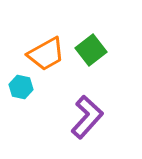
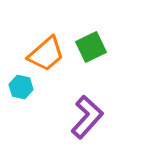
green square: moved 3 px up; rotated 12 degrees clockwise
orange trapezoid: rotated 12 degrees counterclockwise
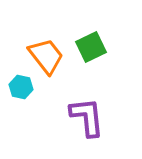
orange trapezoid: moved 2 px down; rotated 87 degrees counterclockwise
purple L-shape: rotated 48 degrees counterclockwise
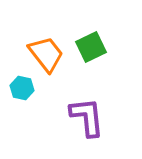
orange trapezoid: moved 2 px up
cyan hexagon: moved 1 px right, 1 px down
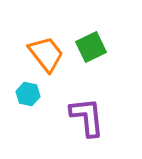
cyan hexagon: moved 6 px right, 6 px down
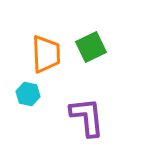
orange trapezoid: rotated 36 degrees clockwise
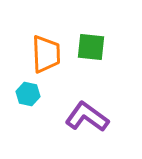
green square: rotated 32 degrees clockwise
purple L-shape: rotated 48 degrees counterclockwise
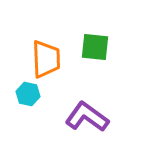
green square: moved 4 px right
orange trapezoid: moved 5 px down
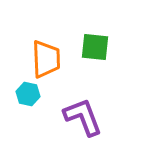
purple L-shape: moved 4 px left; rotated 33 degrees clockwise
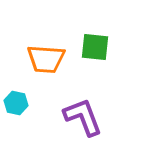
orange trapezoid: rotated 96 degrees clockwise
cyan hexagon: moved 12 px left, 9 px down
